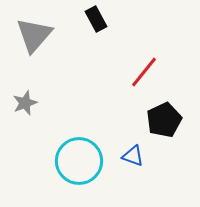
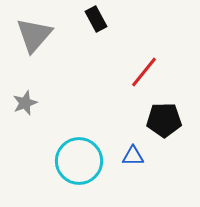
black pentagon: rotated 24 degrees clockwise
blue triangle: rotated 20 degrees counterclockwise
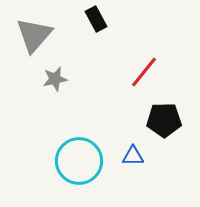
gray star: moved 30 px right, 24 px up; rotated 10 degrees clockwise
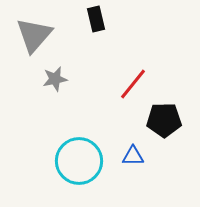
black rectangle: rotated 15 degrees clockwise
red line: moved 11 px left, 12 px down
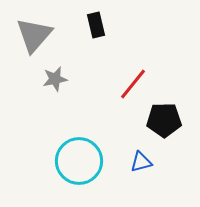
black rectangle: moved 6 px down
blue triangle: moved 8 px right, 6 px down; rotated 15 degrees counterclockwise
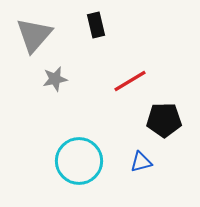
red line: moved 3 px left, 3 px up; rotated 20 degrees clockwise
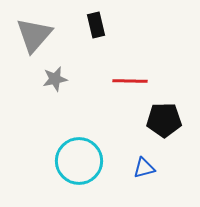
red line: rotated 32 degrees clockwise
blue triangle: moved 3 px right, 6 px down
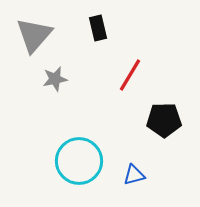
black rectangle: moved 2 px right, 3 px down
red line: moved 6 px up; rotated 60 degrees counterclockwise
blue triangle: moved 10 px left, 7 px down
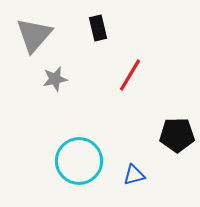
black pentagon: moved 13 px right, 15 px down
